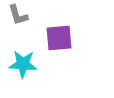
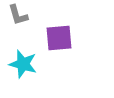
cyan star: rotated 12 degrees clockwise
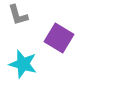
purple square: rotated 36 degrees clockwise
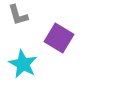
cyan star: rotated 12 degrees clockwise
